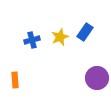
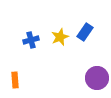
blue cross: moved 1 px left
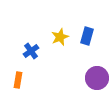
blue rectangle: moved 2 px right, 4 px down; rotated 18 degrees counterclockwise
blue cross: moved 11 px down; rotated 21 degrees counterclockwise
orange rectangle: moved 3 px right; rotated 14 degrees clockwise
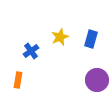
blue rectangle: moved 4 px right, 3 px down
purple circle: moved 2 px down
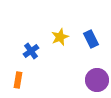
blue rectangle: rotated 42 degrees counterclockwise
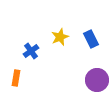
orange rectangle: moved 2 px left, 2 px up
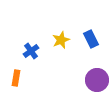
yellow star: moved 1 px right, 3 px down
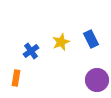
yellow star: moved 2 px down
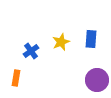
blue rectangle: rotated 30 degrees clockwise
